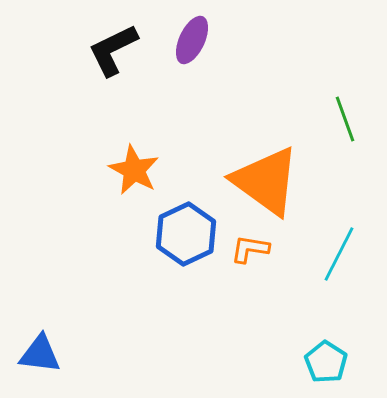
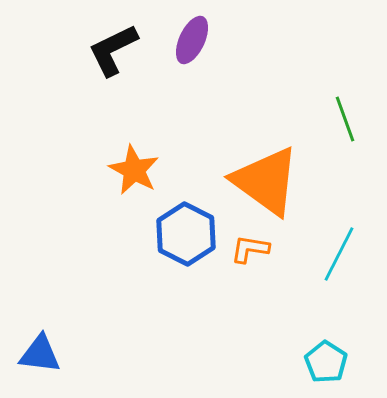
blue hexagon: rotated 8 degrees counterclockwise
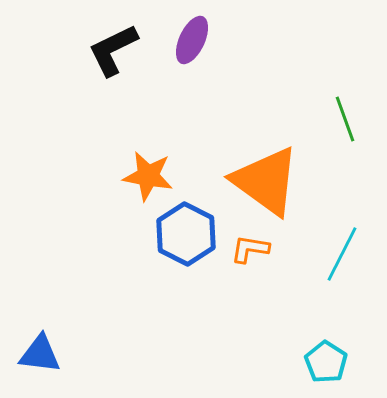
orange star: moved 14 px right, 6 px down; rotated 18 degrees counterclockwise
cyan line: moved 3 px right
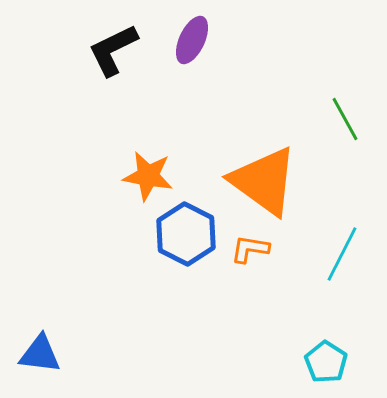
green line: rotated 9 degrees counterclockwise
orange triangle: moved 2 px left
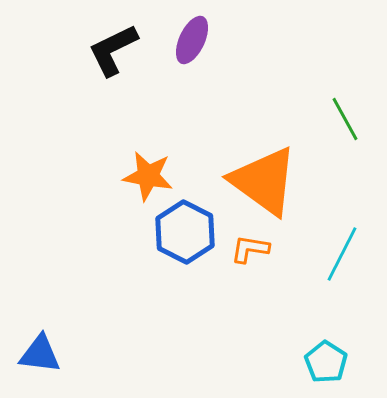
blue hexagon: moved 1 px left, 2 px up
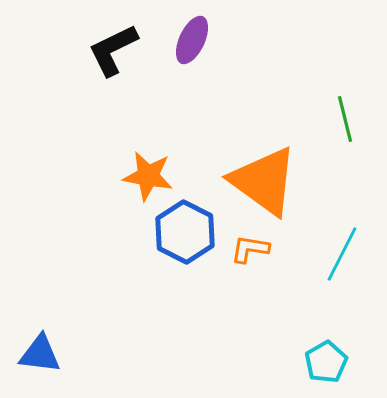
green line: rotated 15 degrees clockwise
cyan pentagon: rotated 9 degrees clockwise
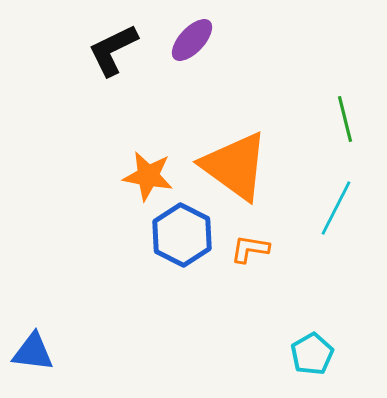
purple ellipse: rotated 18 degrees clockwise
orange triangle: moved 29 px left, 15 px up
blue hexagon: moved 3 px left, 3 px down
cyan line: moved 6 px left, 46 px up
blue triangle: moved 7 px left, 2 px up
cyan pentagon: moved 14 px left, 8 px up
